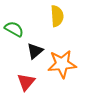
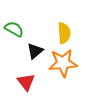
yellow semicircle: moved 7 px right, 17 px down
orange star: moved 1 px right, 1 px up
red triangle: rotated 18 degrees counterclockwise
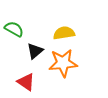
yellow semicircle: rotated 95 degrees counterclockwise
red triangle: rotated 18 degrees counterclockwise
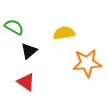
green semicircle: moved 2 px up
black triangle: moved 6 px left
orange star: moved 24 px right
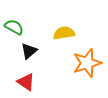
orange star: rotated 12 degrees counterclockwise
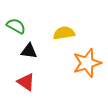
green semicircle: moved 2 px right, 1 px up
black triangle: rotated 48 degrees clockwise
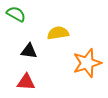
green semicircle: moved 12 px up
yellow semicircle: moved 6 px left
red triangle: rotated 30 degrees counterclockwise
